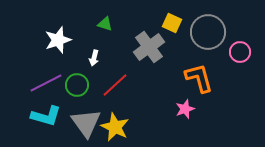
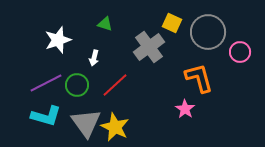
pink star: rotated 18 degrees counterclockwise
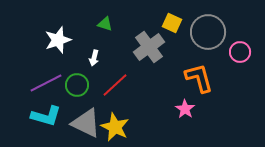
gray triangle: rotated 28 degrees counterclockwise
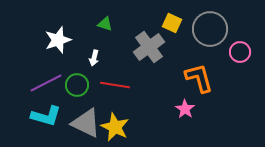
gray circle: moved 2 px right, 3 px up
red line: rotated 52 degrees clockwise
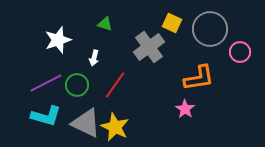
orange L-shape: rotated 96 degrees clockwise
red line: rotated 64 degrees counterclockwise
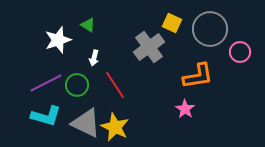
green triangle: moved 17 px left, 1 px down; rotated 14 degrees clockwise
orange L-shape: moved 1 px left, 2 px up
red line: rotated 68 degrees counterclockwise
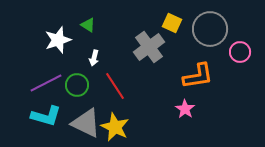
red line: moved 1 px down
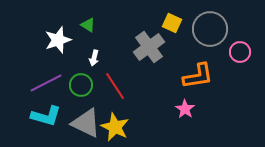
green circle: moved 4 px right
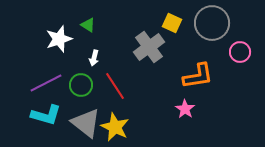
gray circle: moved 2 px right, 6 px up
white star: moved 1 px right, 1 px up
cyan L-shape: moved 1 px up
gray triangle: rotated 12 degrees clockwise
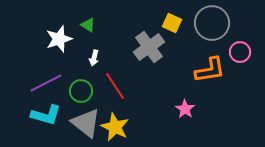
orange L-shape: moved 12 px right, 6 px up
green circle: moved 6 px down
